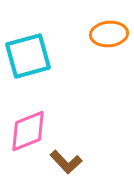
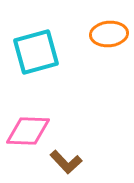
cyan square: moved 8 px right, 4 px up
pink diamond: rotated 24 degrees clockwise
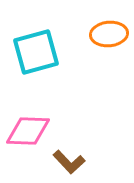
brown L-shape: moved 3 px right
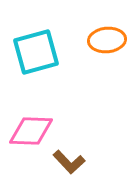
orange ellipse: moved 2 px left, 6 px down
pink diamond: moved 3 px right
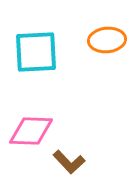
cyan square: rotated 12 degrees clockwise
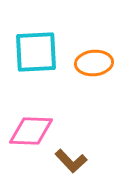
orange ellipse: moved 13 px left, 23 px down
brown L-shape: moved 2 px right, 1 px up
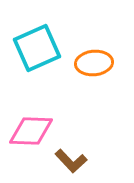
cyan square: moved 1 px right, 4 px up; rotated 21 degrees counterclockwise
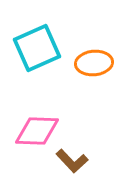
pink diamond: moved 6 px right
brown L-shape: moved 1 px right
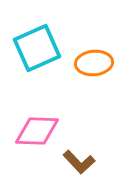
brown L-shape: moved 7 px right, 1 px down
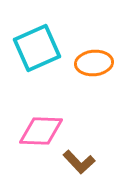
pink diamond: moved 4 px right
